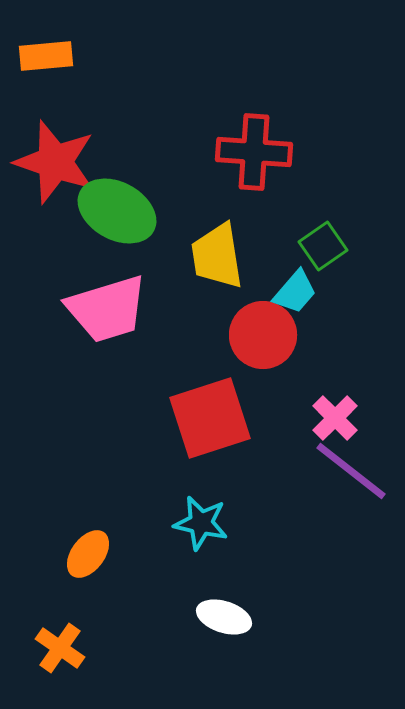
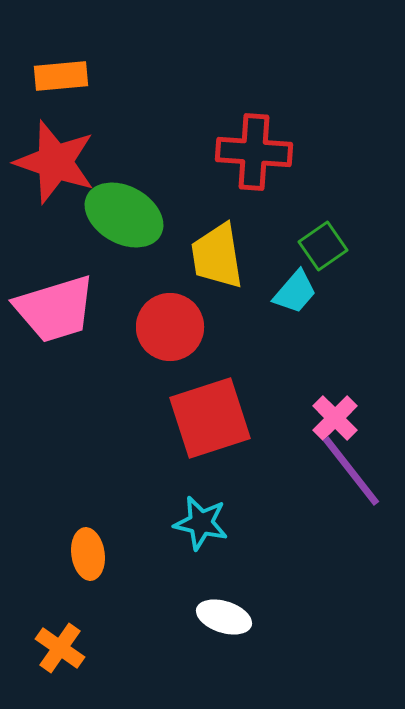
orange rectangle: moved 15 px right, 20 px down
green ellipse: moved 7 px right, 4 px down
pink trapezoid: moved 52 px left
red circle: moved 93 px left, 8 px up
purple line: rotated 14 degrees clockwise
orange ellipse: rotated 45 degrees counterclockwise
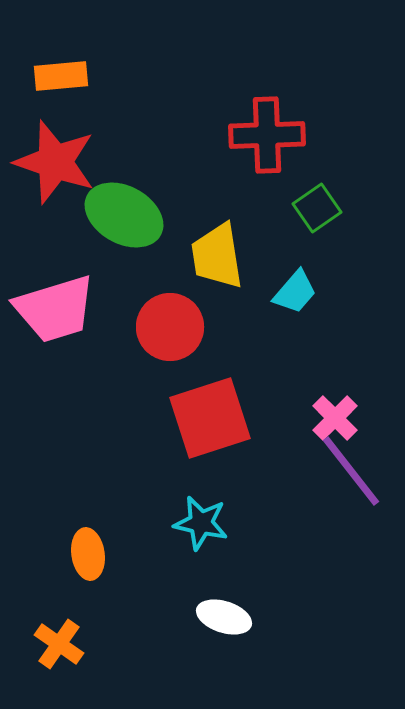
red cross: moved 13 px right, 17 px up; rotated 6 degrees counterclockwise
green square: moved 6 px left, 38 px up
orange cross: moved 1 px left, 4 px up
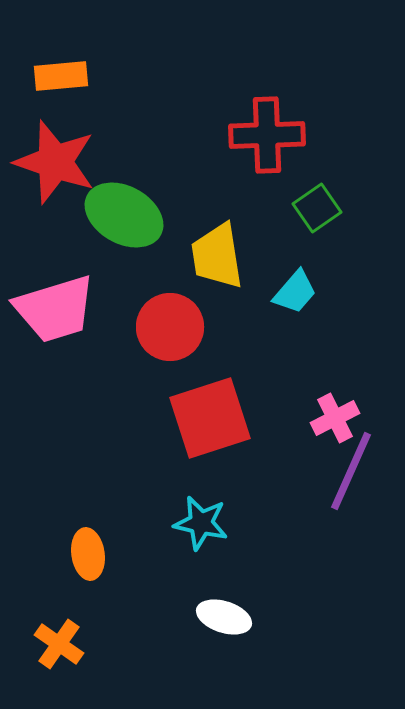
pink cross: rotated 18 degrees clockwise
purple line: rotated 62 degrees clockwise
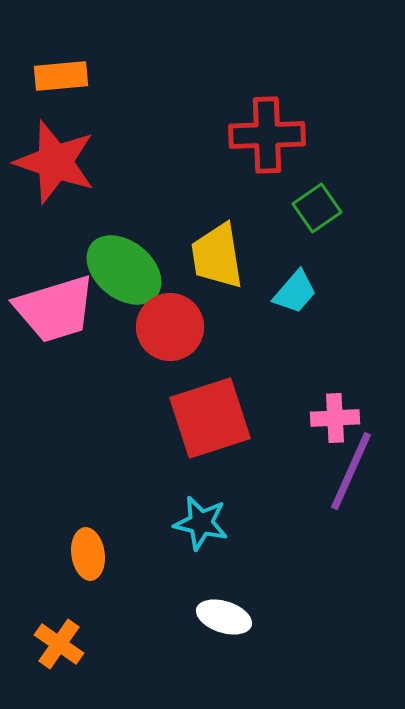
green ellipse: moved 55 px down; rotated 10 degrees clockwise
pink cross: rotated 24 degrees clockwise
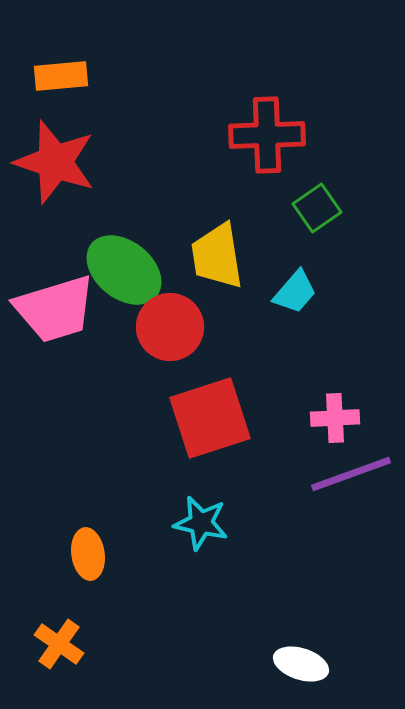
purple line: moved 3 px down; rotated 46 degrees clockwise
white ellipse: moved 77 px right, 47 px down
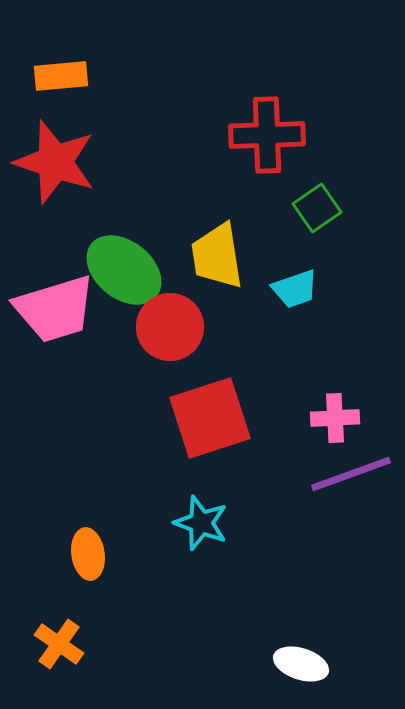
cyan trapezoid: moved 3 px up; rotated 30 degrees clockwise
cyan star: rotated 8 degrees clockwise
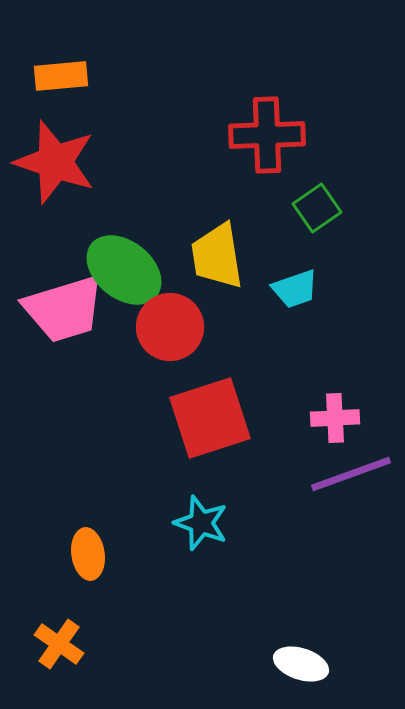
pink trapezoid: moved 9 px right
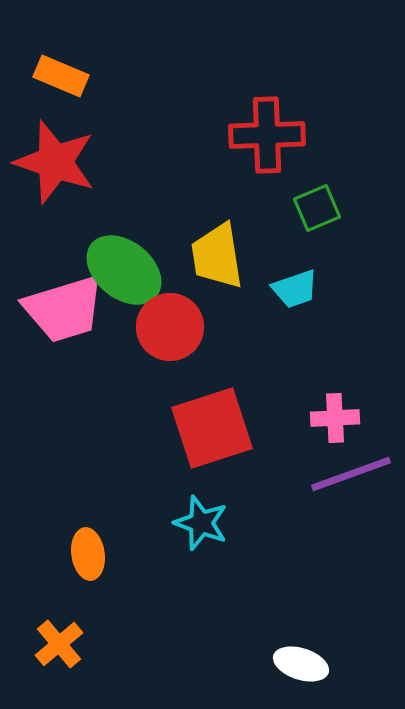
orange rectangle: rotated 28 degrees clockwise
green square: rotated 12 degrees clockwise
red square: moved 2 px right, 10 px down
orange cross: rotated 15 degrees clockwise
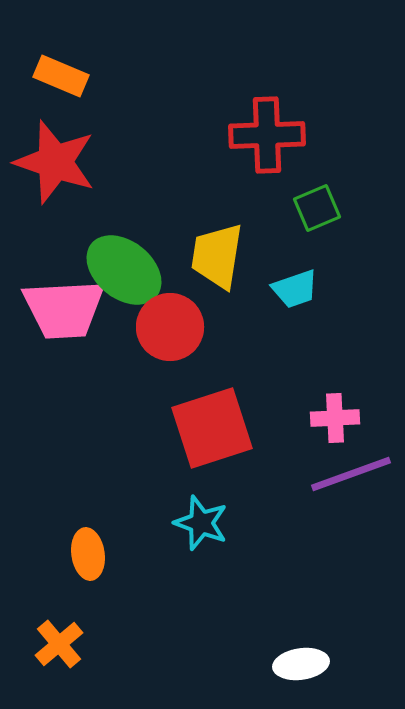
yellow trapezoid: rotated 18 degrees clockwise
pink trapezoid: rotated 14 degrees clockwise
white ellipse: rotated 26 degrees counterclockwise
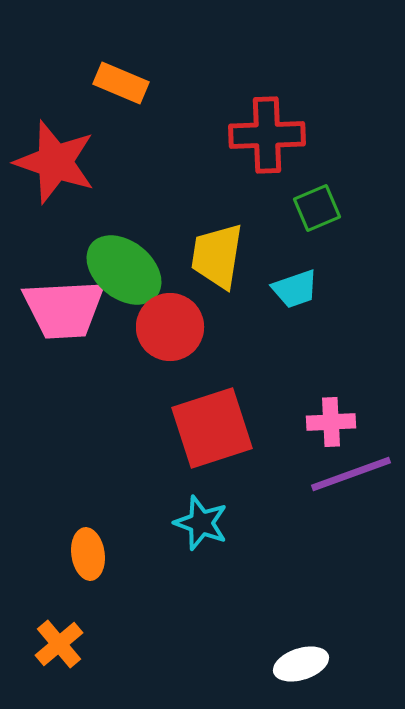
orange rectangle: moved 60 px right, 7 px down
pink cross: moved 4 px left, 4 px down
white ellipse: rotated 10 degrees counterclockwise
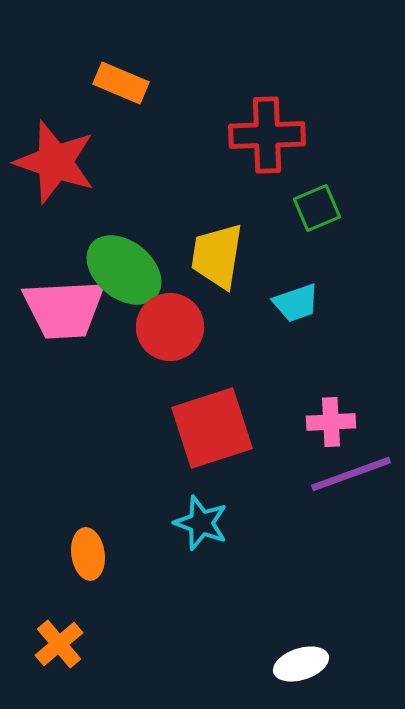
cyan trapezoid: moved 1 px right, 14 px down
